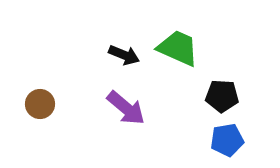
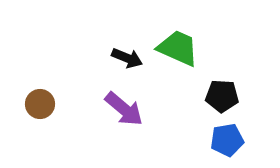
black arrow: moved 3 px right, 3 px down
purple arrow: moved 2 px left, 1 px down
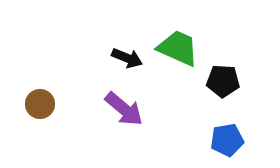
black pentagon: moved 1 px right, 15 px up
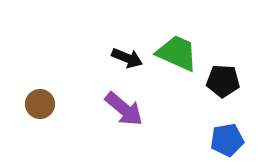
green trapezoid: moved 1 px left, 5 px down
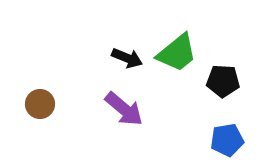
green trapezoid: rotated 117 degrees clockwise
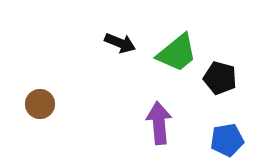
black arrow: moved 7 px left, 15 px up
black pentagon: moved 3 px left, 3 px up; rotated 12 degrees clockwise
purple arrow: moved 35 px right, 14 px down; rotated 135 degrees counterclockwise
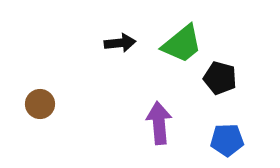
black arrow: rotated 28 degrees counterclockwise
green trapezoid: moved 5 px right, 9 px up
blue pentagon: rotated 8 degrees clockwise
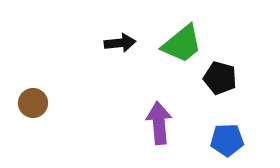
brown circle: moved 7 px left, 1 px up
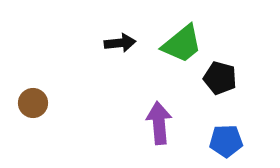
blue pentagon: moved 1 px left, 1 px down
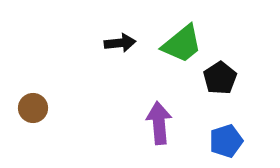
black pentagon: rotated 24 degrees clockwise
brown circle: moved 5 px down
blue pentagon: rotated 16 degrees counterclockwise
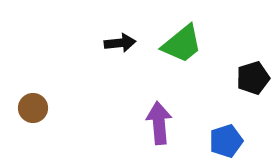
black pentagon: moved 33 px right; rotated 16 degrees clockwise
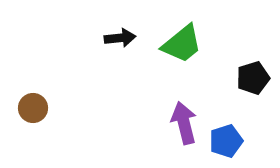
black arrow: moved 5 px up
purple arrow: moved 25 px right; rotated 9 degrees counterclockwise
